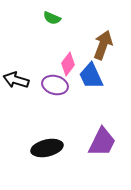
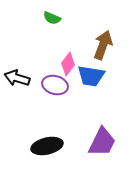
blue trapezoid: rotated 56 degrees counterclockwise
black arrow: moved 1 px right, 2 px up
black ellipse: moved 2 px up
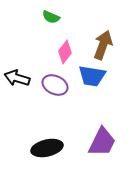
green semicircle: moved 1 px left, 1 px up
pink diamond: moved 3 px left, 12 px up
blue trapezoid: moved 1 px right
purple ellipse: rotated 10 degrees clockwise
black ellipse: moved 2 px down
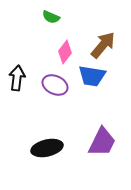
brown arrow: rotated 20 degrees clockwise
black arrow: rotated 80 degrees clockwise
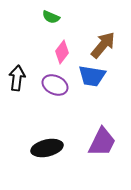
pink diamond: moved 3 px left
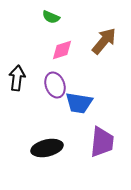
brown arrow: moved 1 px right, 4 px up
pink diamond: moved 2 px up; rotated 35 degrees clockwise
blue trapezoid: moved 13 px left, 27 px down
purple ellipse: rotated 45 degrees clockwise
purple trapezoid: rotated 20 degrees counterclockwise
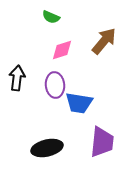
purple ellipse: rotated 15 degrees clockwise
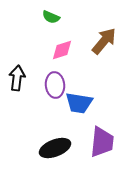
black ellipse: moved 8 px right; rotated 8 degrees counterclockwise
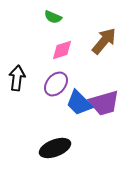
green semicircle: moved 2 px right
purple ellipse: moved 1 px right, 1 px up; rotated 45 degrees clockwise
blue trapezoid: rotated 36 degrees clockwise
purple trapezoid: moved 2 px right, 39 px up; rotated 68 degrees clockwise
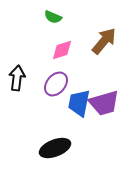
blue trapezoid: rotated 56 degrees clockwise
